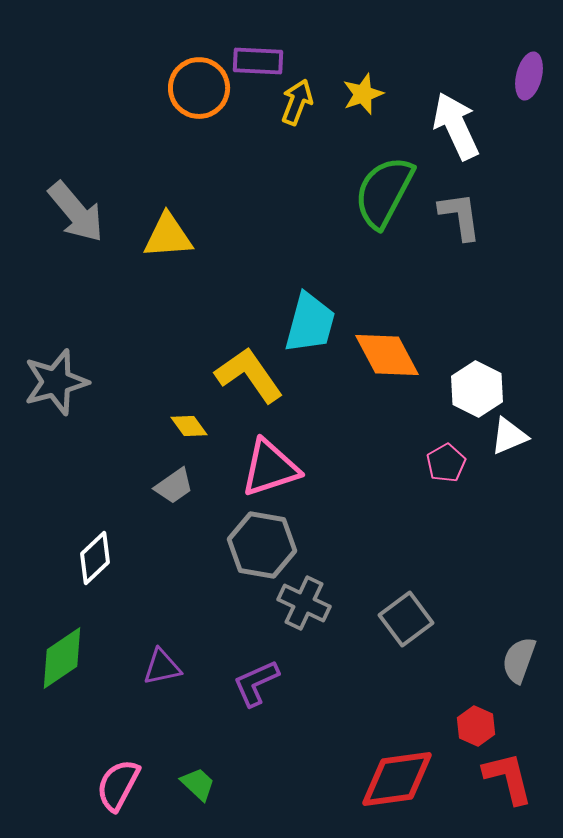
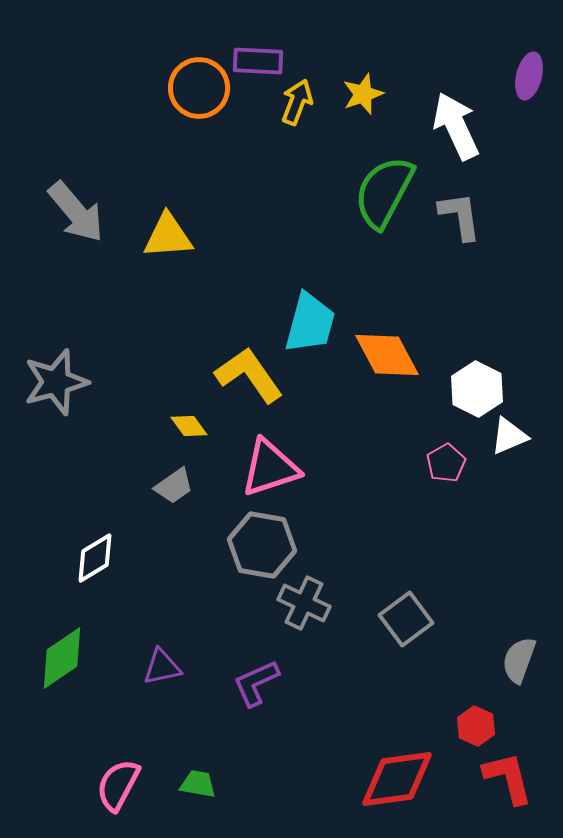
white diamond: rotated 12 degrees clockwise
green trapezoid: rotated 33 degrees counterclockwise
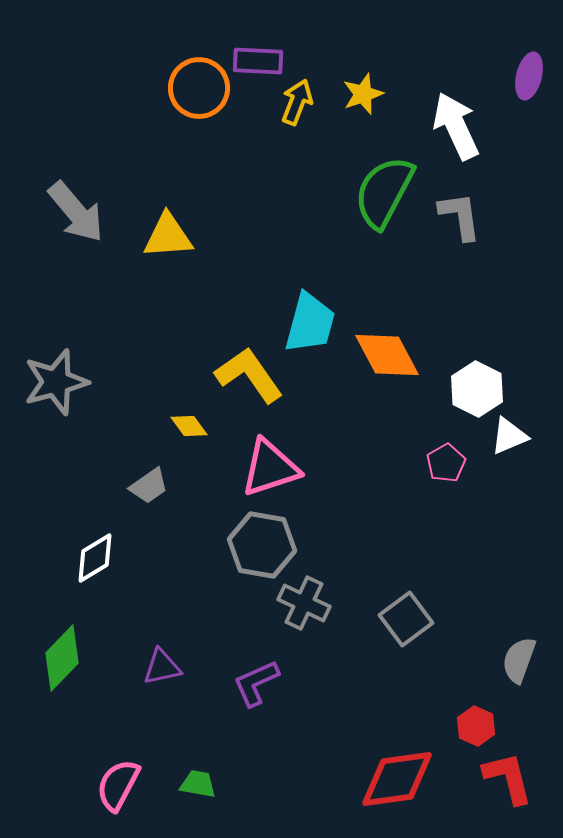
gray trapezoid: moved 25 px left
green diamond: rotated 12 degrees counterclockwise
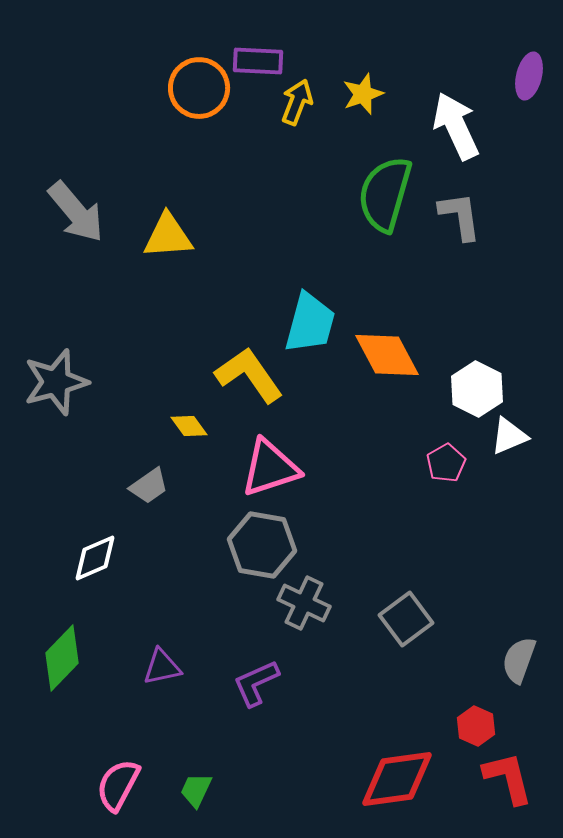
green semicircle: moved 1 px right, 2 px down; rotated 12 degrees counterclockwise
white diamond: rotated 8 degrees clockwise
green trapezoid: moved 2 px left, 6 px down; rotated 75 degrees counterclockwise
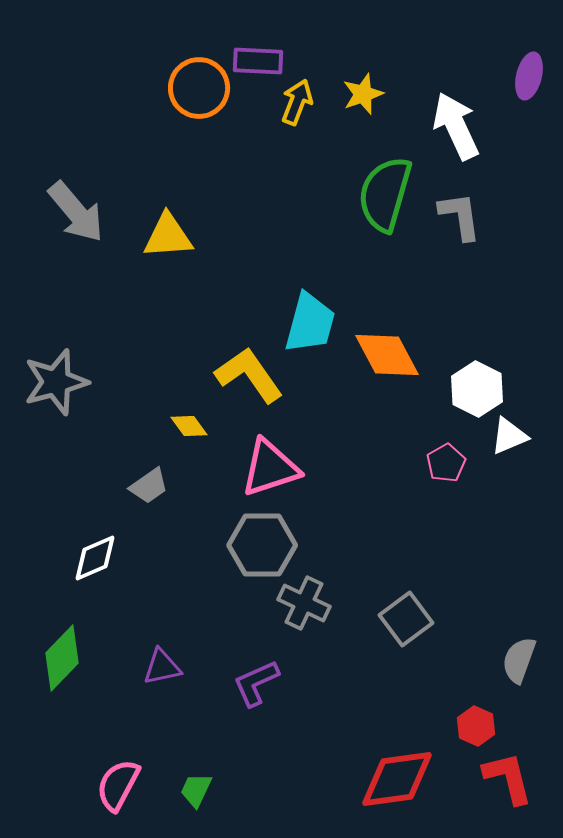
gray hexagon: rotated 10 degrees counterclockwise
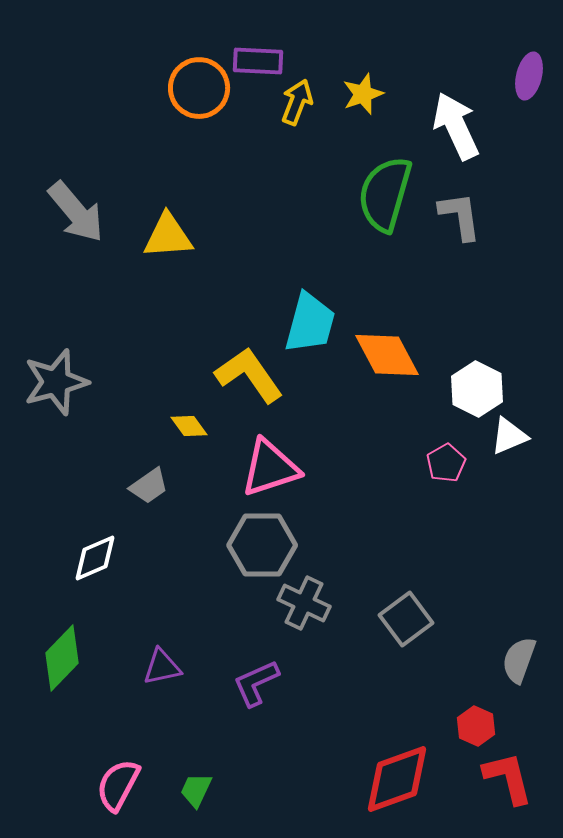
red diamond: rotated 12 degrees counterclockwise
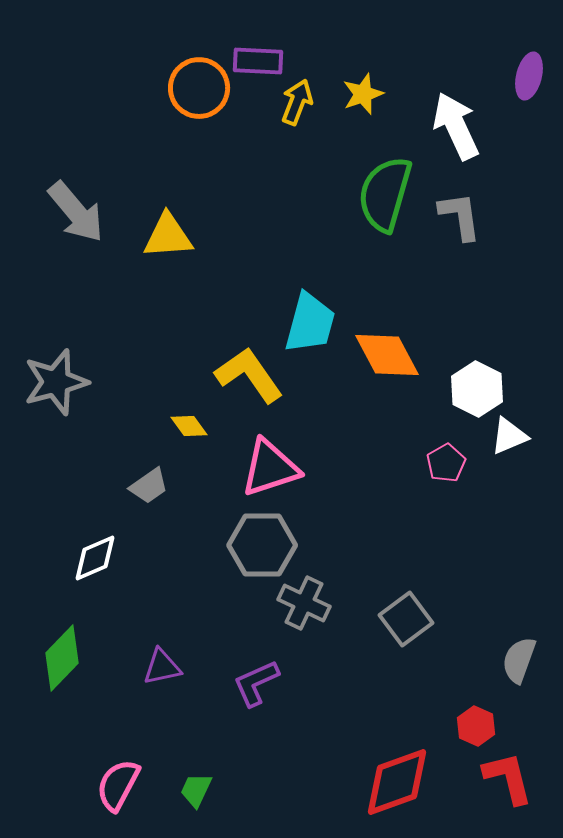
red diamond: moved 3 px down
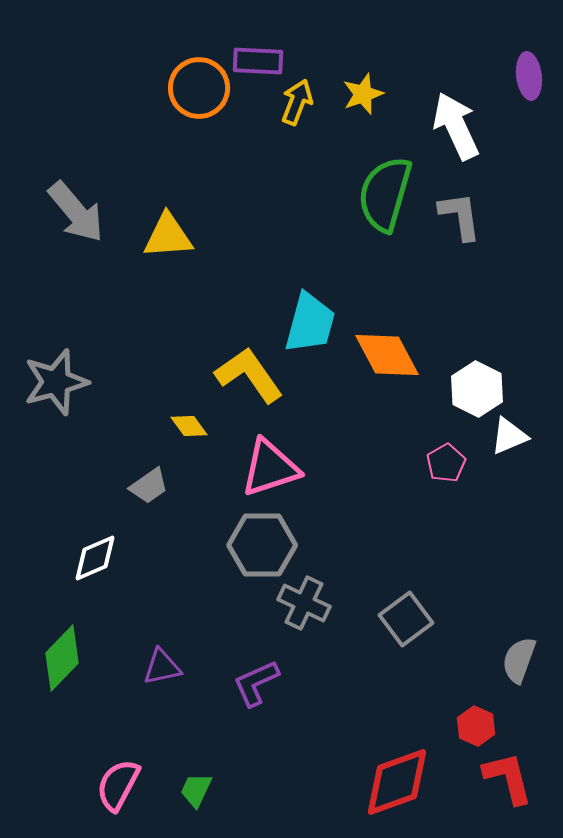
purple ellipse: rotated 21 degrees counterclockwise
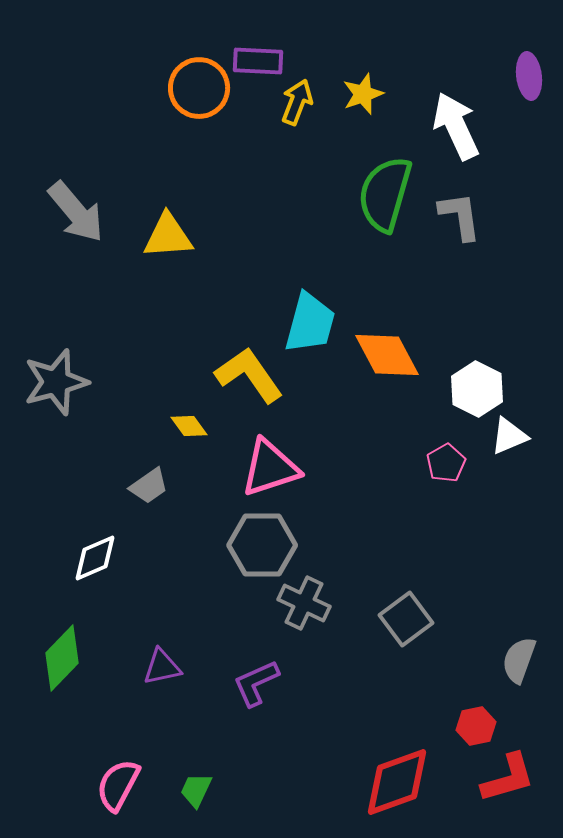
red hexagon: rotated 24 degrees clockwise
red L-shape: rotated 88 degrees clockwise
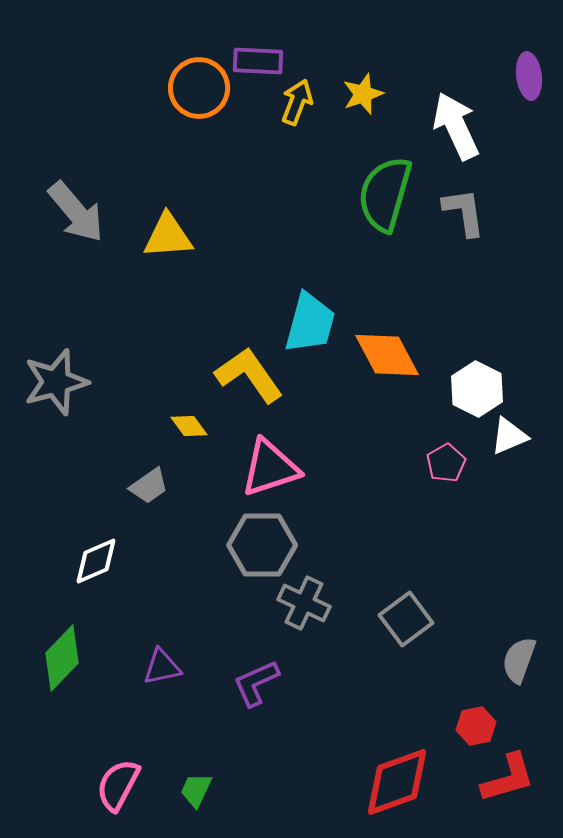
gray L-shape: moved 4 px right, 4 px up
white diamond: moved 1 px right, 3 px down
